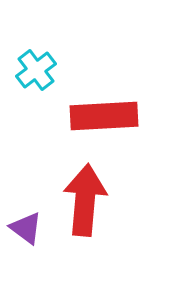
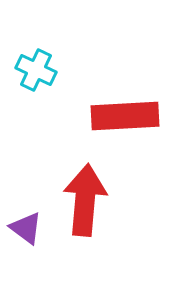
cyan cross: rotated 27 degrees counterclockwise
red rectangle: moved 21 px right
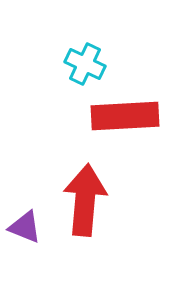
cyan cross: moved 49 px right, 6 px up
purple triangle: moved 1 px left, 1 px up; rotated 15 degrees counterclockwise
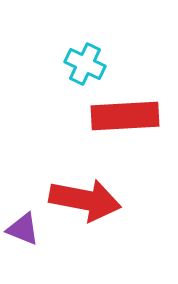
red arrow: rotated 96 degrees clockwise
purple triangle: moved 2 px left, 2 px down
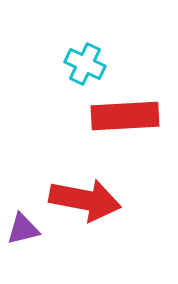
purple triangle: rotated 36 degrees counterclockwise
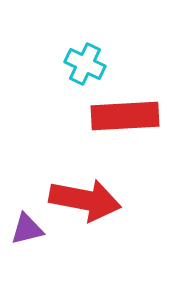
purple triangle: moved 4 px right
